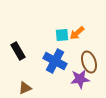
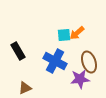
cyan square: moved 2 px right
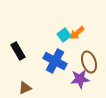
cyan square: rotated 32 degrees counterclockwise
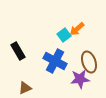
orange arrow: moved 4 px up
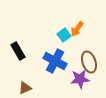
orange arrow: rotated 14 degrees counterclockwise
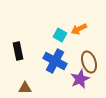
orange arrow: moved 2 px right; rotated 28 degrees clockwise
cyan square: moved 4 px left; rotated 24 degrees counterclockwise
black rectangle: rotated 18 degrees clockwise
purple star: rotated 18 degrees counterclockwise
brown triangle: rotated 24 degrees clockwise
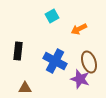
cyan square: moved 8 px left, 19 px up; rotated 32 degrees clockwise
black rectangle: rotated 18 degrees clockwise
purple star: rotated 30 degrees counterclockwise
